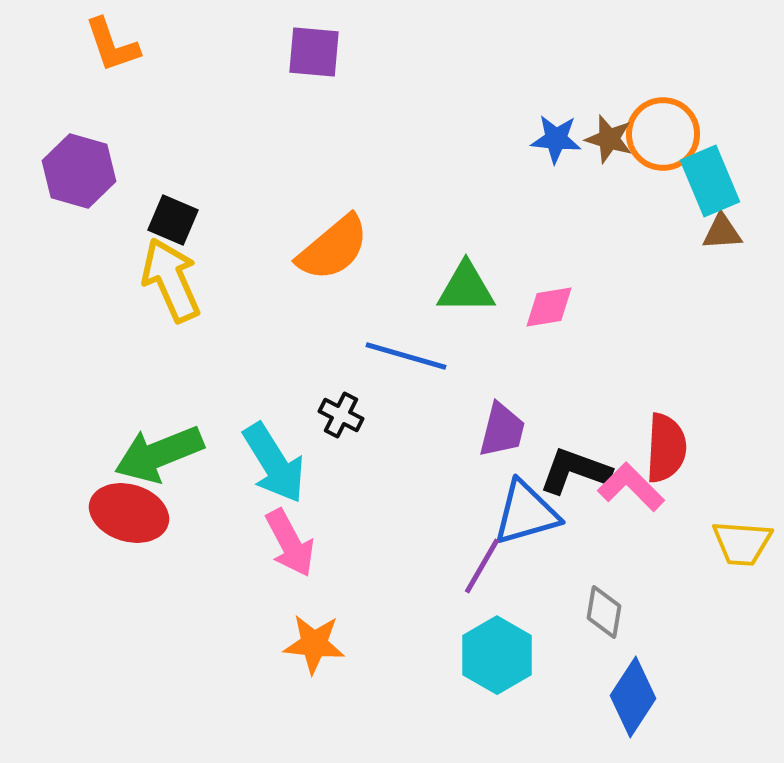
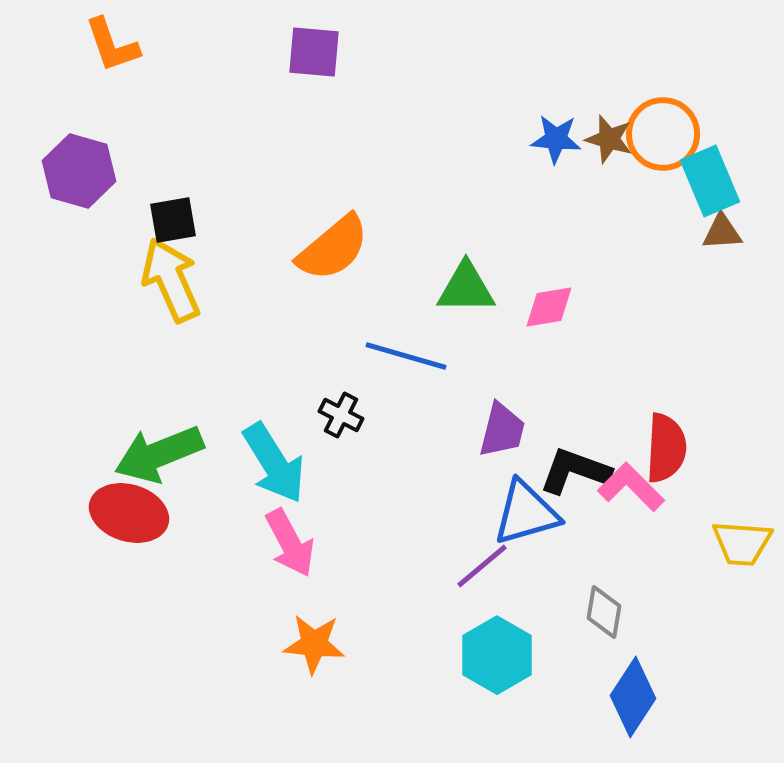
black square: rotated 33 degrees counterclockwise
purple line: rotated 20 degrees clockwise
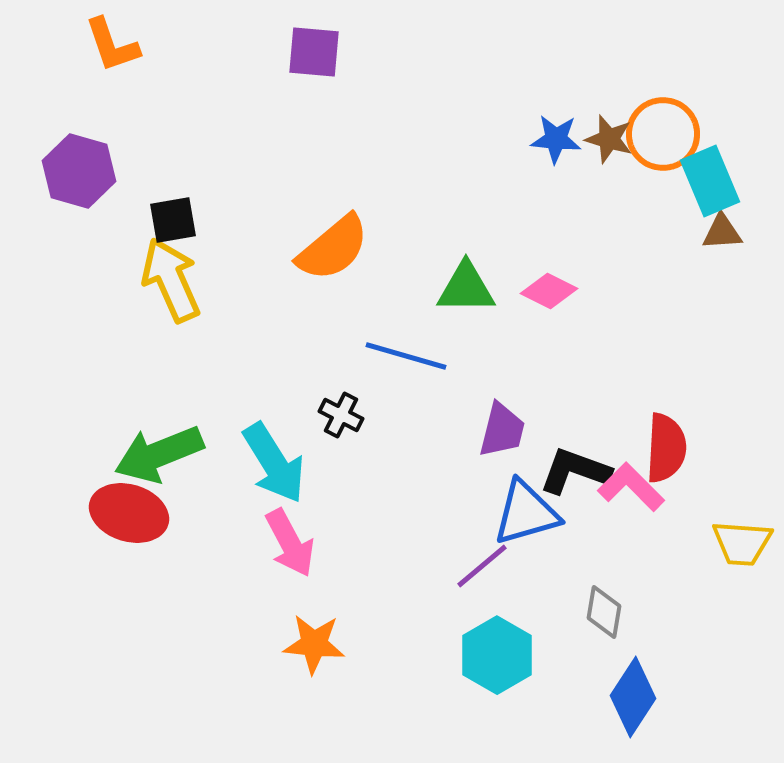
pink diamond: moved 16 px up; rotated 36 degrees clockwise
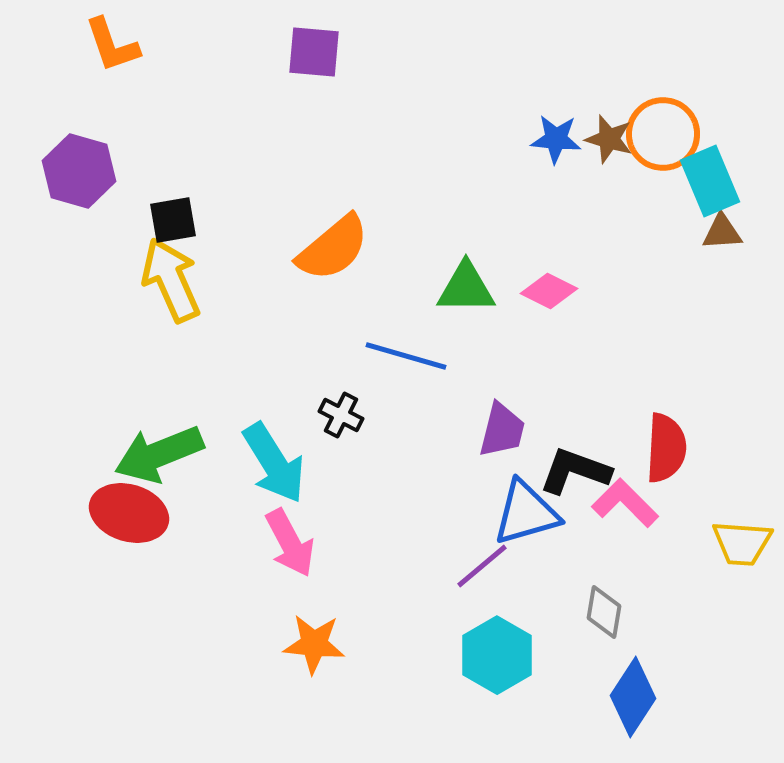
pink L-shape: moved 6 px left, 16 px down
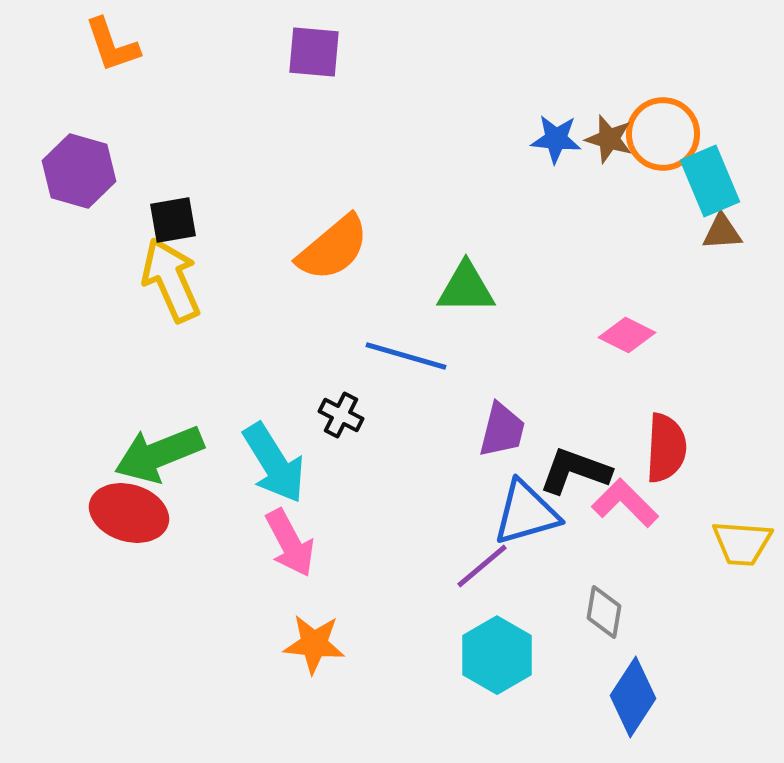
pink diamond: moved 78 px right, 44 px down
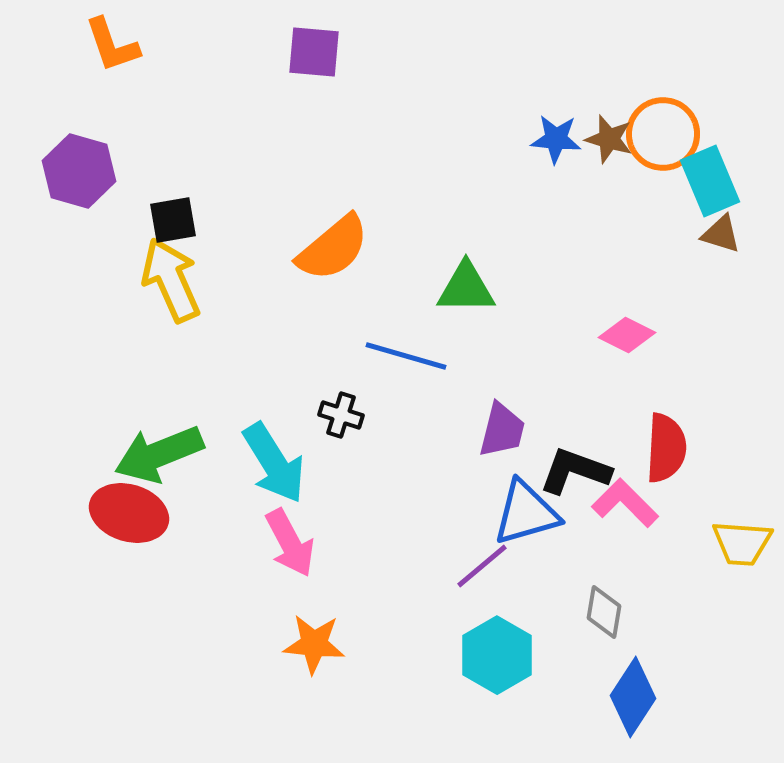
brown triangle: moved 1 px left, 2 px down; rotated 21 degrees clockwise
black cross: rotated 9 degrees counterclockwise
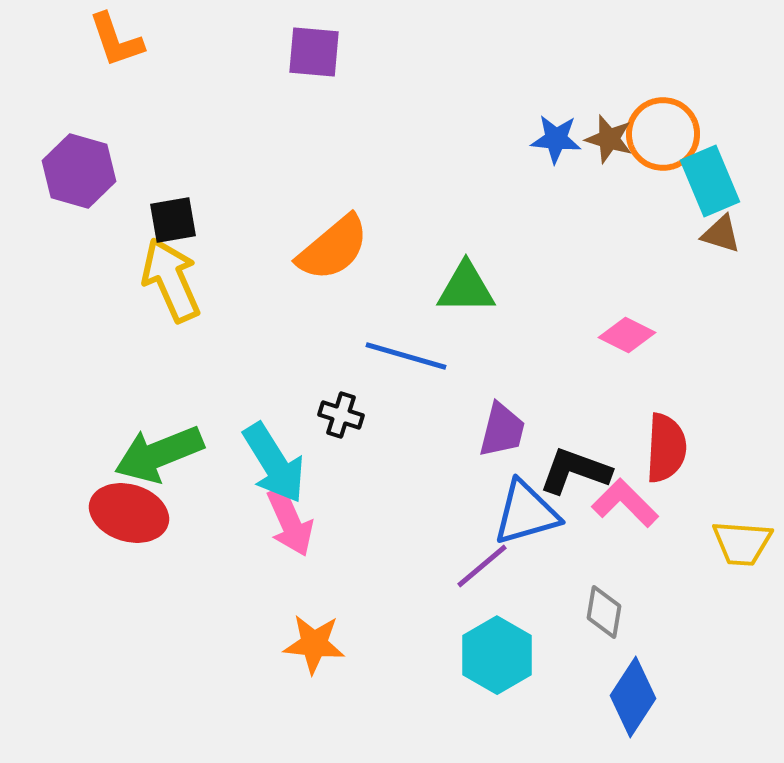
orange L-shape: moved 4 px right, 5 px up
pink arrow: moved 21 px up; rotated 4 degrees clockwise
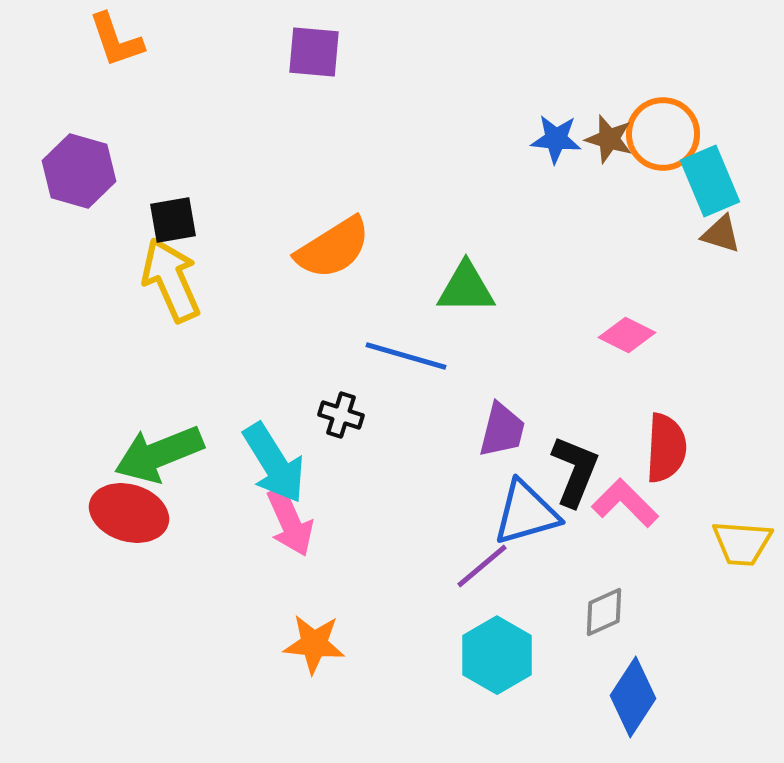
orange semicircle: rotated 8 degrees clockwise
black L-shape: rotated 92 degrees clockwise
gray diamond: rotated 56 degrees clockwise
